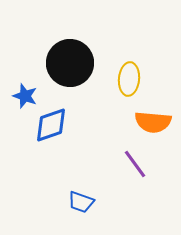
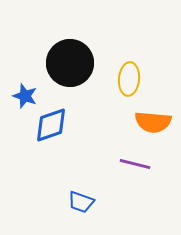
purple line: rotated 40 degrees counterclockwise
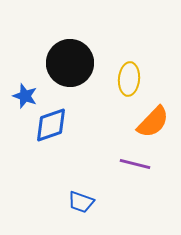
orange semicircle: rotated 51 degrees counterclockwise
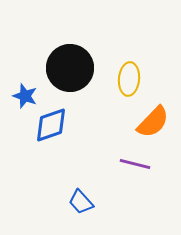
black circle: moved 5 px down
blue trapezoid: rotated 28 degrees clockwise
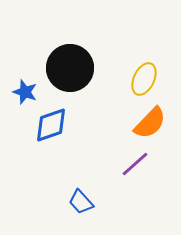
yellow ellipse: moved 15 px right; rotated 20 degrees clockwise
blue star: moved 4 px up
orange semicircle: moved 3 px left, 1 px down
purple line: rotated 56 degrees counterclockwise
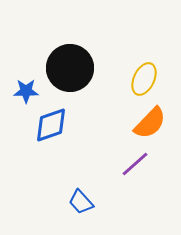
blue star: moved 1 px right, 1 px up; rotated 20 degrees counterclockwise
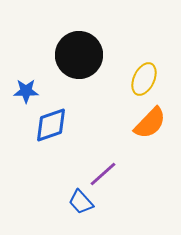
black circle: moved 9 px right, 13 px up
purple line: moved 32 px left, 10 px down
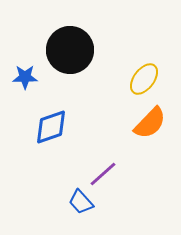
black circle: moved 9 px left, 5 px up
yellow ellipse: rotated 12 degrees clockwise
blue star: moved 1 px left, 14 px up
blue diamond: moved 2 px down
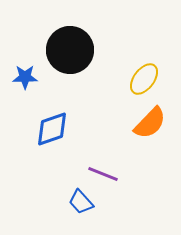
blue diamond: moved 1 px right, 2 px down
purple line: rotated 64 degrees clockwise
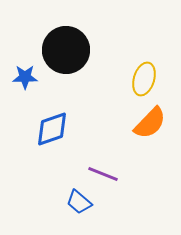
black circle: moved 4 px left
yellow ellipse: rotated 20 degrees counterclockwise
blue trapezoid: moved 2 px left; rotated 8 degrees counterclockwise
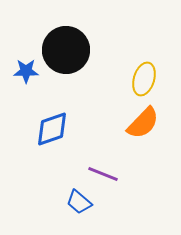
blue star: moved 1 px right, 6 px up
orange semicircle: moved 7 px left
